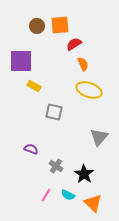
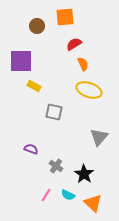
orange square: moved 5 px right, 8 px up
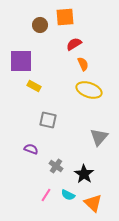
brown circle: moved 3 px right, 1 px up
gray square: moved 6 px left, 8 px down
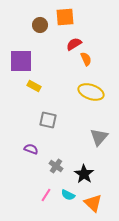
orange semicircle: moved 3 px right, 5 px up
yellow ellipse: moved 2 px right, 2 px down
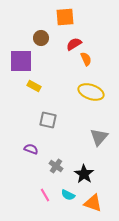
brown circle: moved 1 px right, 13 px down
pink line: moved 1 px left; rotated 64 degrees counterclockwise
orange triangle: rotated 24 degrees counterclockwise
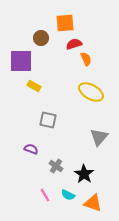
orange square: moved 6 px down
red semicircle: rotated 14 degrees clockwise
yellow ellipse: rotated 10 degrees clockwise
